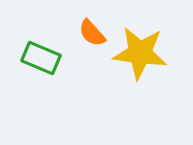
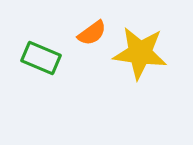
orange semicircle: rotated 84 degrees counterclockwise
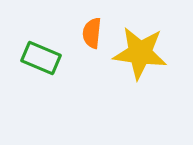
orange semicircle: rotated 132 degrees clockwise
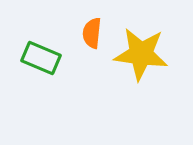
yellow star: moved 1 px right, 1 px down
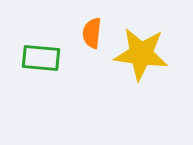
green rectangle: rotated 18 degrees counterclockwise
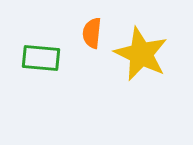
yellow star: rotated 18 degrees clockwise
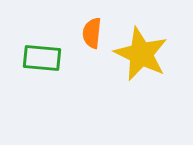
green rectangle: moved 1 px right
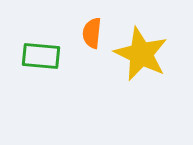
green rectangle: moved 1 px left, 2 px up
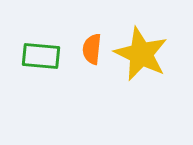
orange semicircle: moved 16 px down
